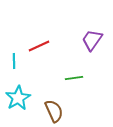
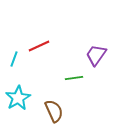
purple trapezoid: moved 4 px right, 15 px down
cyan line: moved 2 px up; rotated 21 degrees clockwise
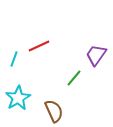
green line: rotated 42 degrees counterclockwise
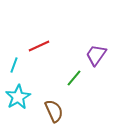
cyan line: moved 6 px down
cyan star: moved 1 px up
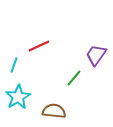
brown semicircle: rotated 60 degrees counterclockwise
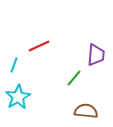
purple trapezoid: rotated 150 degrees clockwise
brown semicircle: moved 32 px right
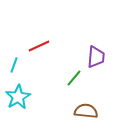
purple trapezoid: moved 2 px down
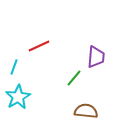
cyan line: moved 2 px down
